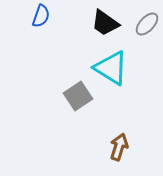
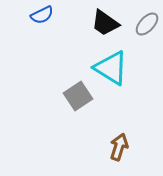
blue semicircle: moved 1 px right, 1 px up; rotated 45 degrees clockwise
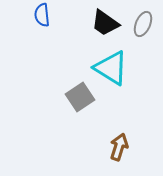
blue semicircle: rotated 110 degrees clockwise
gray ellipse: moved 4 px left; rotated 20 degrees counterclockwise
gray square: moved 2 px right, 1 px down
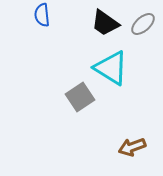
gray ellipse: rotated 25 degrees clockwise
brown arrow: moved 13 px right; rotated 128 degrees counterclockwise
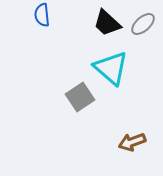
black trapezoid: moved 2 px right; rotated 8 degrees clockwise
cyan triangle: rotated 9 degrees clockwise
brown arrow: moved 5 px up
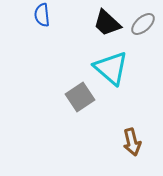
brown arrow: rotated 84 degrees counterclockwise
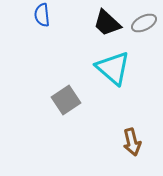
gray ellipse: moved 1 px right, 1 px up; rotated 15 degrees clockwise
cyan triangle: moved 2 px right
gray square: moved 14 px left, 3 px down
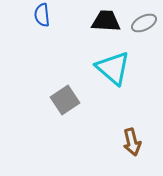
black trapezoid: moved 1 px left, 2 px up; rotated 140 degrees clockwise
gray square: moved 1 px left
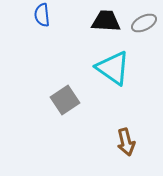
cyan triangle: rotated 6 degrees counterclockwise
brown arrow: moved 6 px left
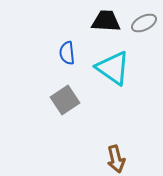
blue semicircle: moved 25 px right, 38 px down
brown arrow: moved 10 px left, 17 px down
